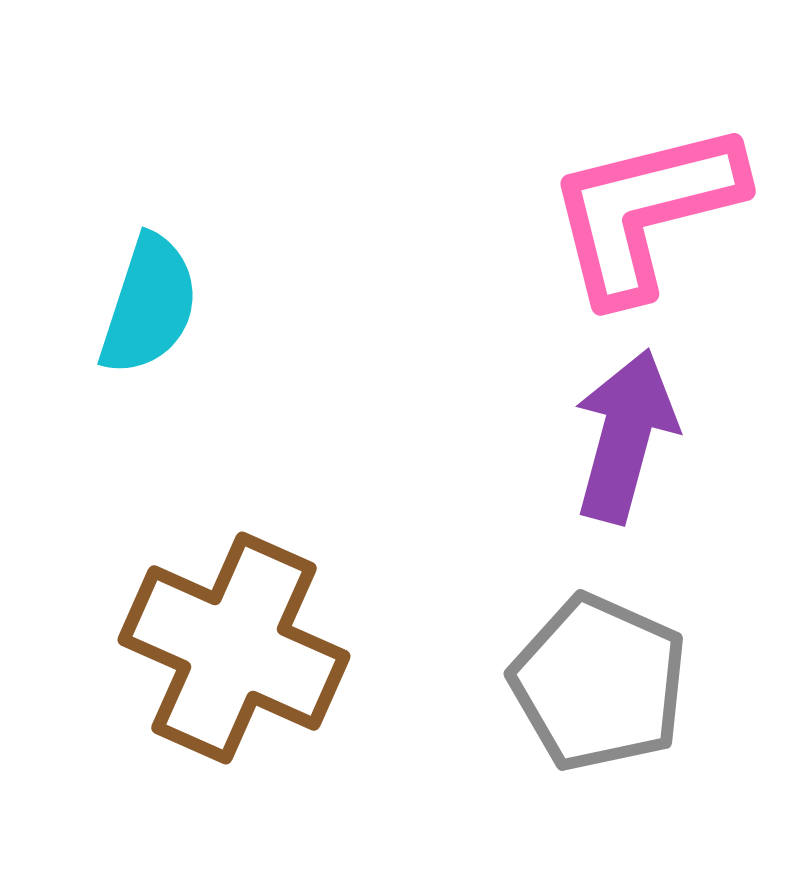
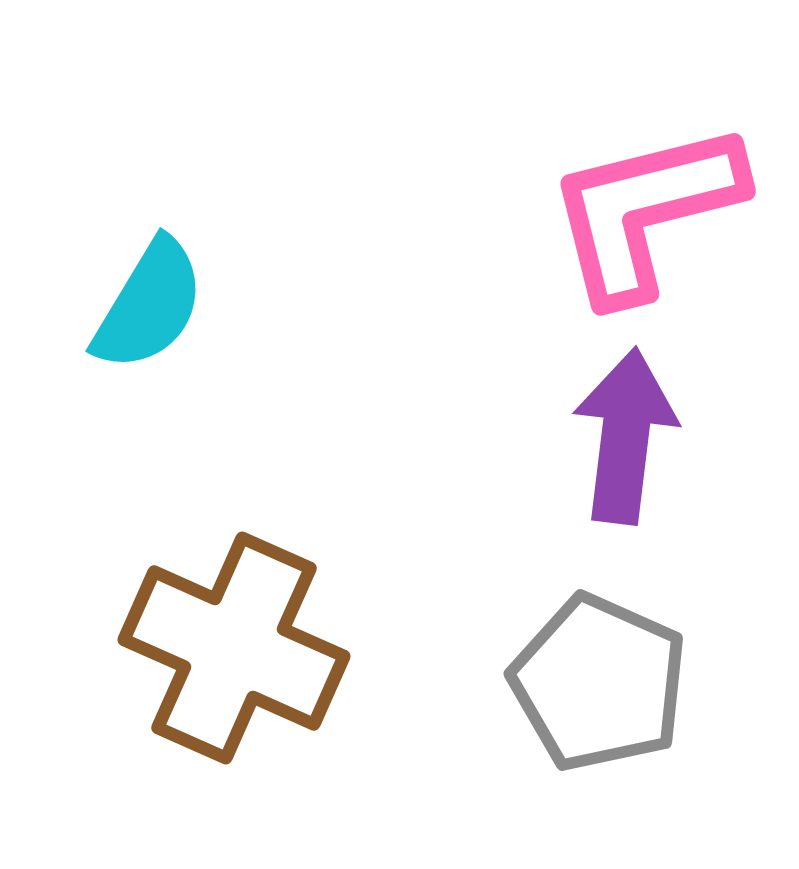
cyan semicircle: rotated 13 degrees clockwise
purple arrow: rotated 8 degrees counterclockwise
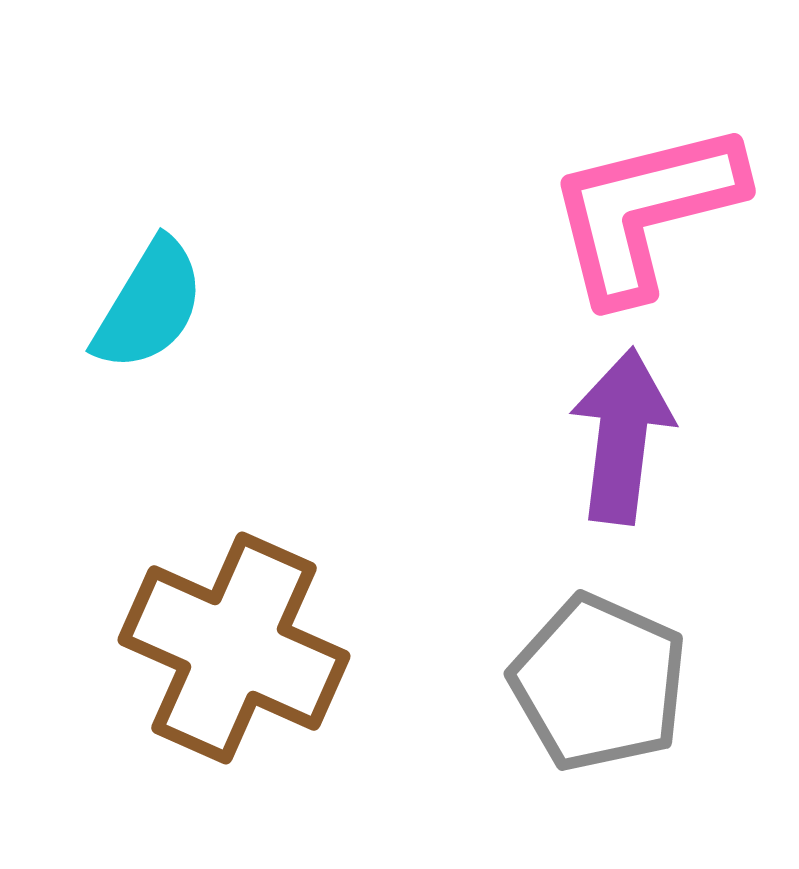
purple arrow: moved 3 px left
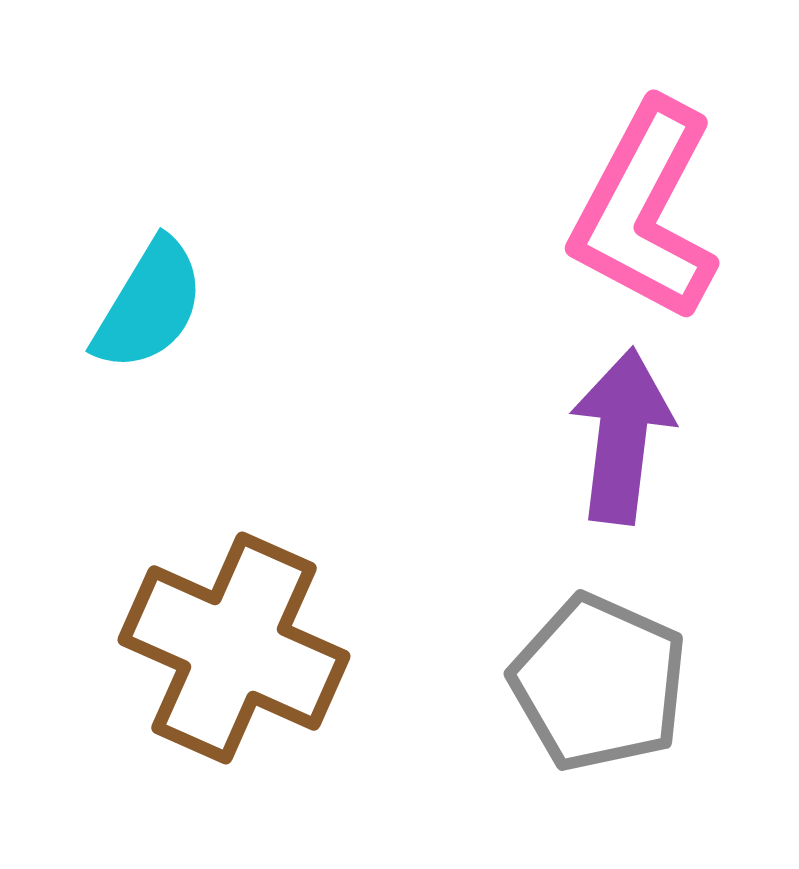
pink L-shape: rotated 48 degrees counterclockwise
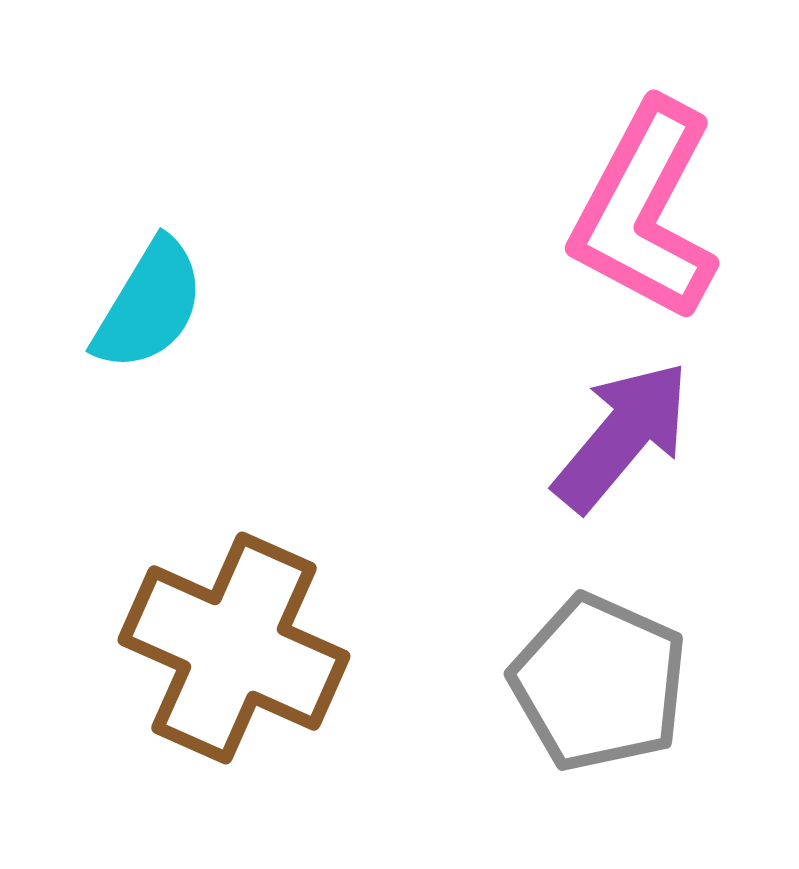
purple arrow: rotated 33 degrees clockwise
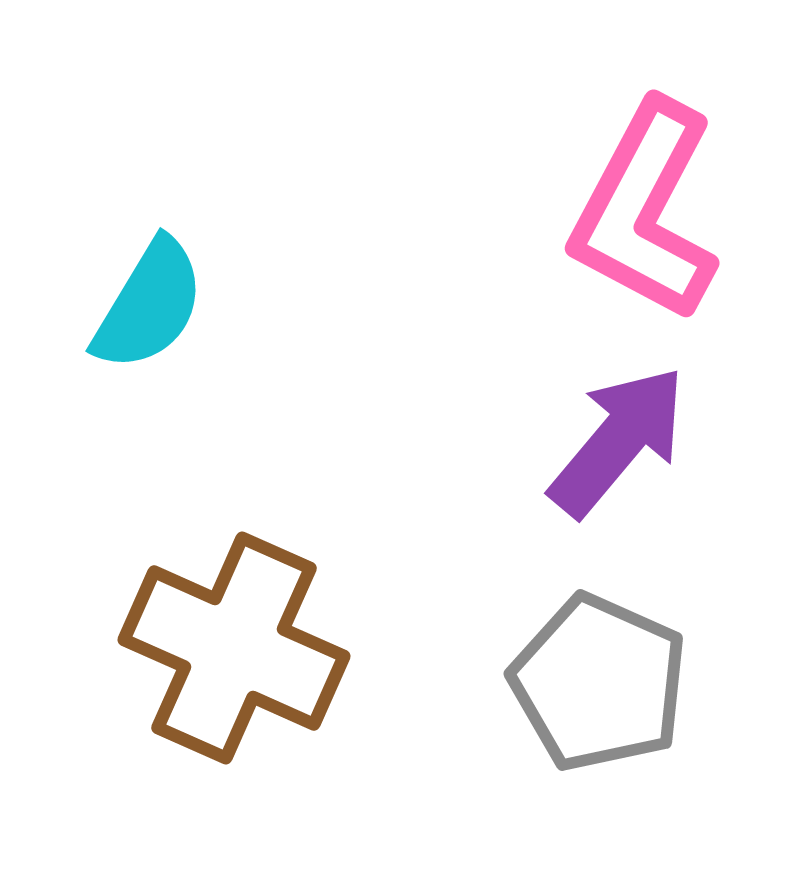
purple arrow: moved 4 px left, 5 px down
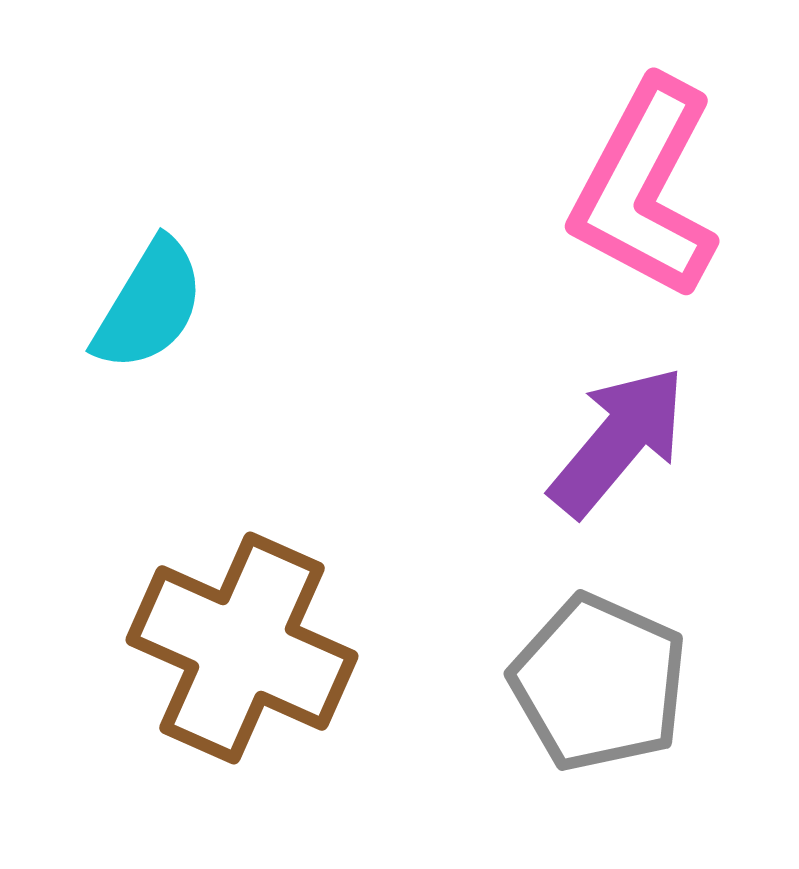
pink L-shape: moved 22 px up
brown cross: moved 8 px right
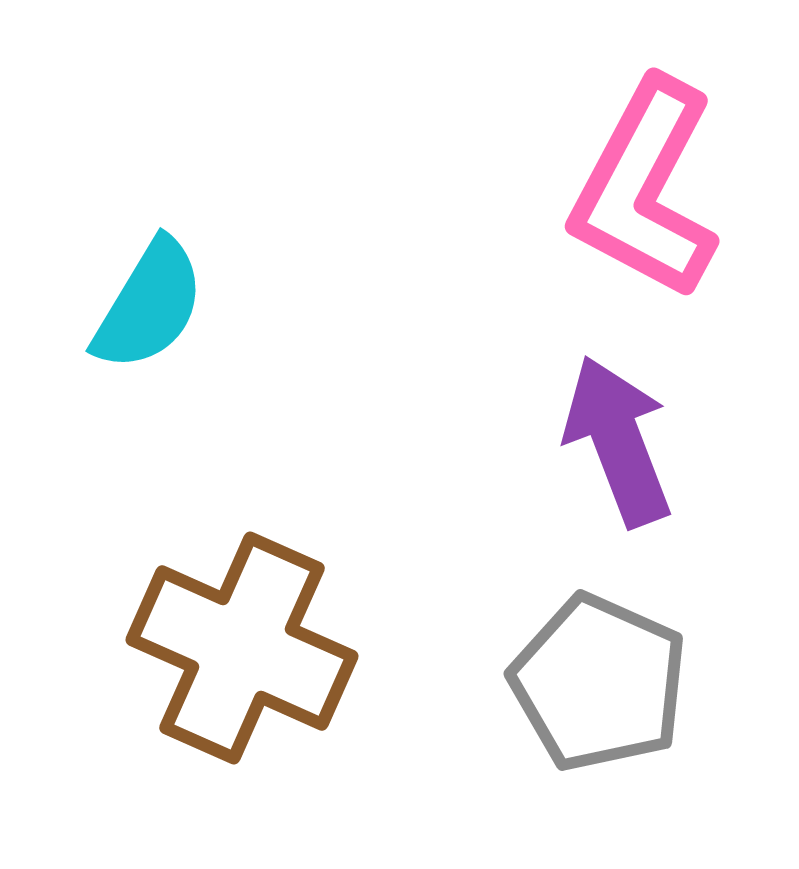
purple arrow: rotated 61 degrees counterclockwise
